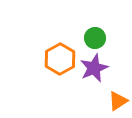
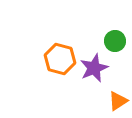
green circle: moved 20 px right, 3 px down
orange hexagon: rotated 16 degrees counterclockwise
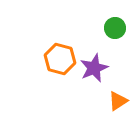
green circle: moved 13 px up
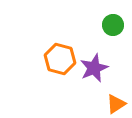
green circle: moved 2 px left, 3 px up
orange triangle: moved 2 px left, 3 px down
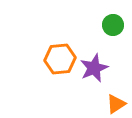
orange hexagon: rotated 20 degrees counterclockwise
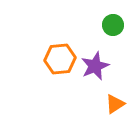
purple star: moved 1 px right, 2 px up
orange triangle: moved 1 px left
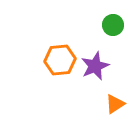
orange hexagon: moved 1 px down
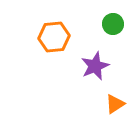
green circle: moved 1 px up
orange hexagon: moved 6 px left, 23 px up
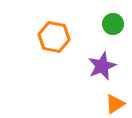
orange hexagon: rotated 16 degrees clockwise
purple star: moved 7 px right
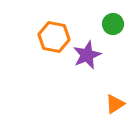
purple star: moved 15 px left, 11 px up
